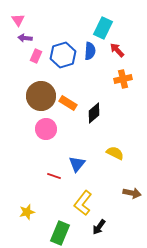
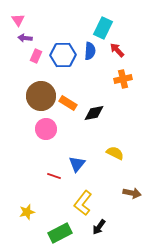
blue hexagon: rotated 15 degrees clockwise
black diamond: rotated 30 degrees clockwise
green rectangle: rotated 40 degrees clockwise
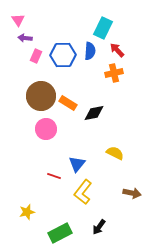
orange cross: moved 9 px left, 6 px up
yellow L-shape: moved 11 px up
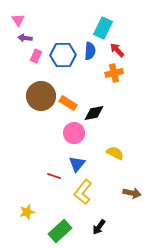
pink circle: moved 28 px right, 4 px down
green rectangle: moved 2 px up; rotated 15 degrees counterclockwise
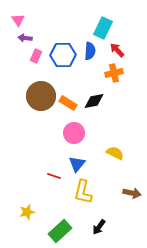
black diamond: moved 12 px up
yellow L-shape: rotated 25 degrees counterclockwise
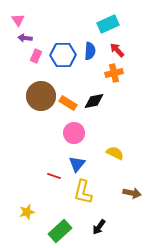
cyan rectangle: moved 5 px right, 4 px up; rotated 40 degrees clockwise
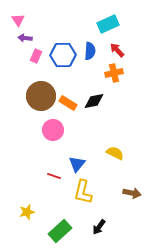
pink circle: moved 21 px left, 3 px up
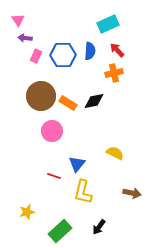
pink circle: moved 1 px left, 1 px down
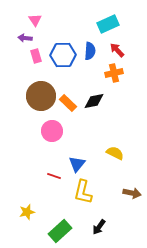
pink triangle: moved 17 px right
pink rectangle: rotated 40 degrees counterclockwise
orange rectangle: rotated 12 degrees clockwise
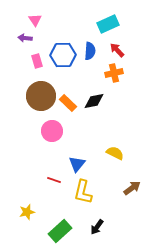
pink rectangle: moved 1 px right, 5 px down
red line: moved 4 px down
brown arrow: moved 5 px up; rotated 48 degrees counterclockwise
black arrow: moved 2 px left
